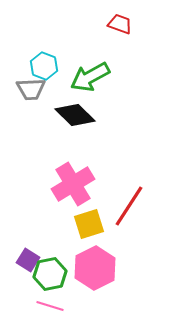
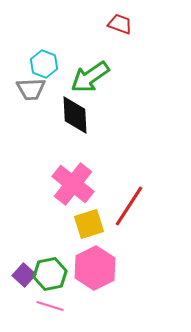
cyan hexagon: moved 2 px up
green arrow: rotated 6 degrees counterclockwise
black diamond: rotated 42 degrees clockwise
pink cross: rotated 21 degrees counterclockwise
purple square: moved 4 px left, 15 px down; rotated 10 degrees clockwise
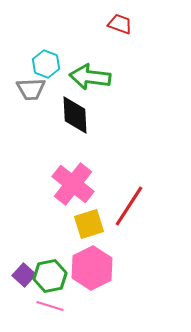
cyan hexagon: moved 2 px right
green arrow: rotated 42 degrees clockwise
pink hexagon: moved 3 px left
green hexagon: moved 2 px down
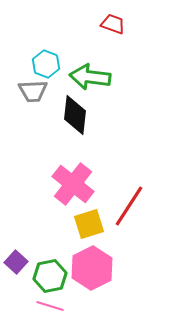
red trapezoid: moved 7 px left
gray trapezoid: moved 2 px right, 2 px down
black diamond: rotated 9 degrees clockwise
purple square: moved 8 px left, 13 px up
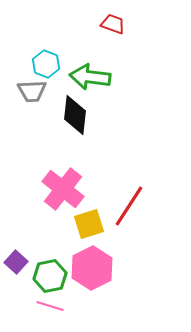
gray trapezoid: moved 1 px left
pink cross: moved 10 px left, 5 px down
